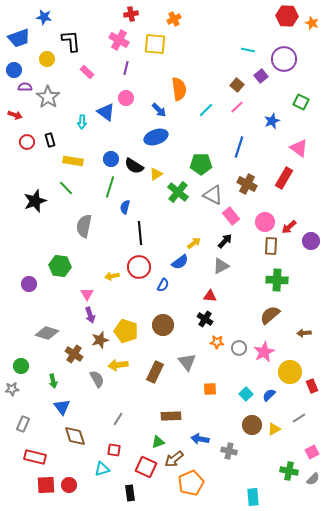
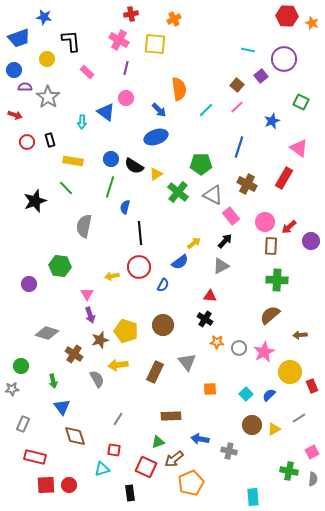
brown arrow at (304, 333): moved 4 px left, 2 px down
gray semicircle at (313, 479): rotated 40 degrees counterclockwise
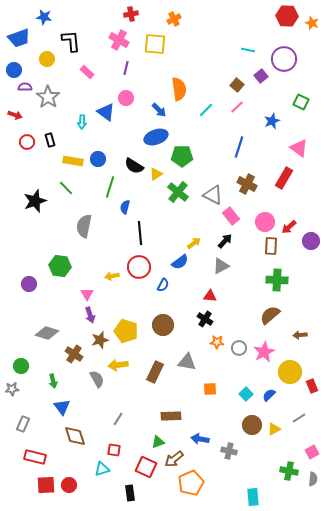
blue circle at (111, 159): moved 13 px left
green pentagon at (201, 164): moved 19 px left, 8 px up
gray triangle at (187, 362): rotated 42 degrees counterclockwise
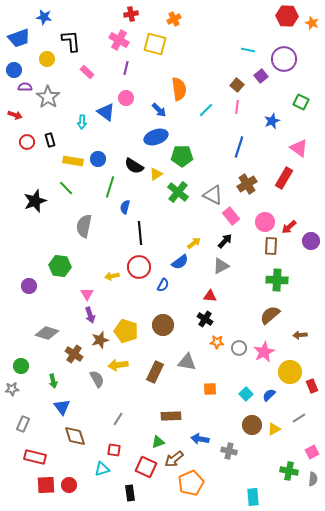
yellow square at (155, 44): rotated 10 degrees clockwise
pink line at (237, 107): rotated 40 degrees counterclockwise
brown cross at (247, 184): rotated 30 degrees clockwise
purple circle at (29, 284): moved 2 px down
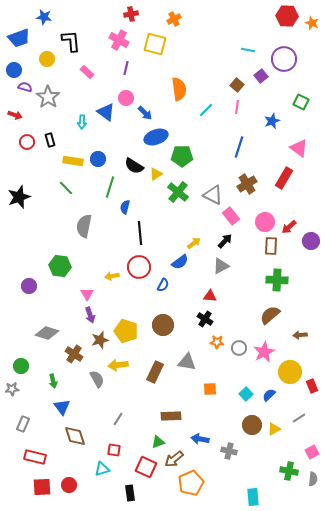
purple semicircle at (25, 87): rotated 16 degrees clockwise
blue arrow at (159, 110): moved 14 px left, 3 px down
black star at (35, 201): moved 16 px left, 4 px up
red square at (46, 485): moved 4 px left, 2 px down
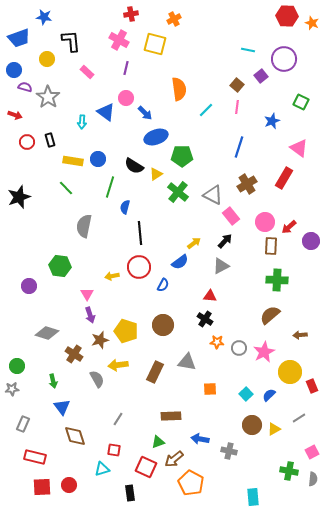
green circle at (21, 366): moved 4 px left
orange pentagon at (191, 483): rotated 20 degrees counterclockwise
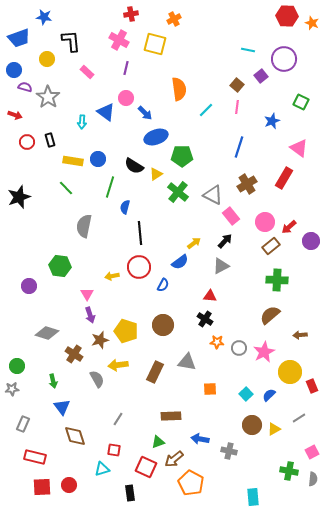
brown rectangle at (271, 246): rotated 48 degrees clockwise
